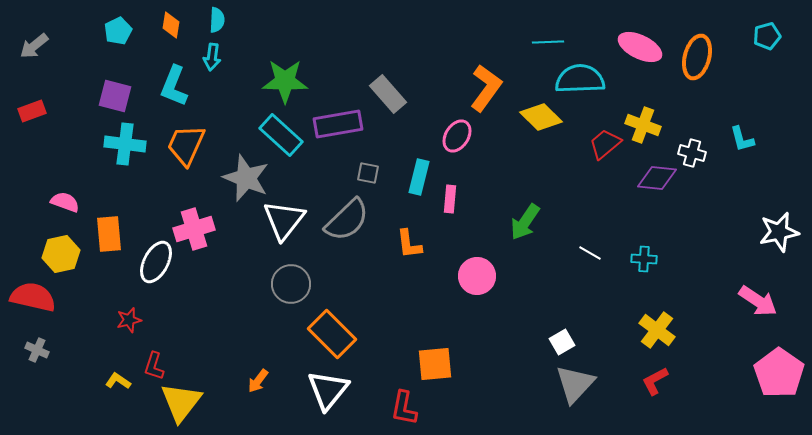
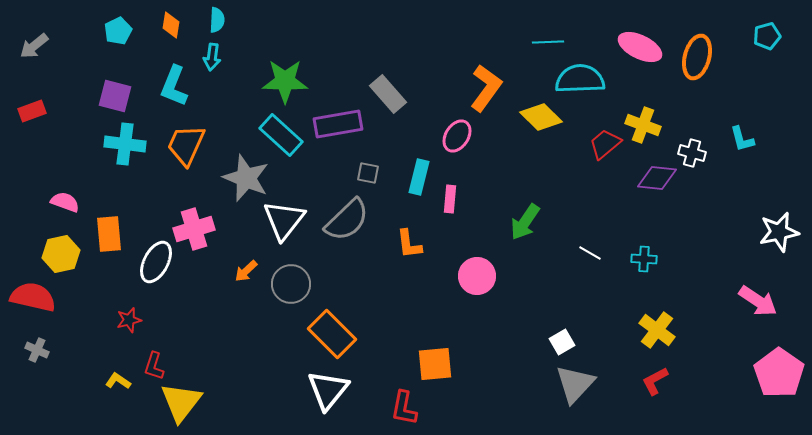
orange arrow at (258, 381): moved 12 px left, 110 px up; rotated 10 degrees clockwise
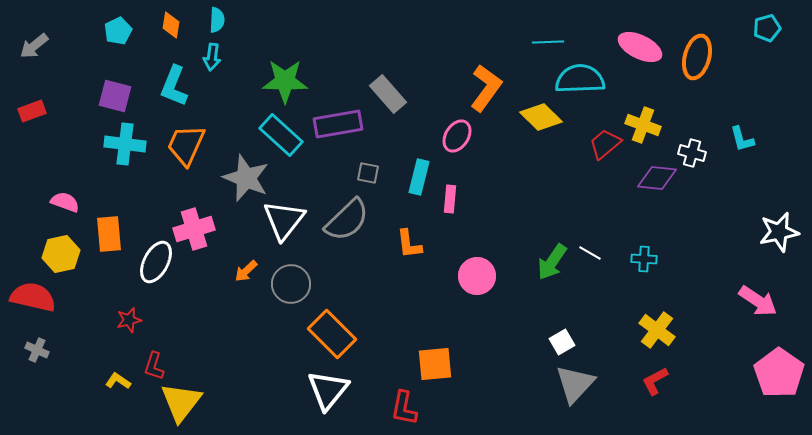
cyan pentagon at (767, 36): moved 8 px up
green arrow at (525, 222): moved 27 px right, 40 px down
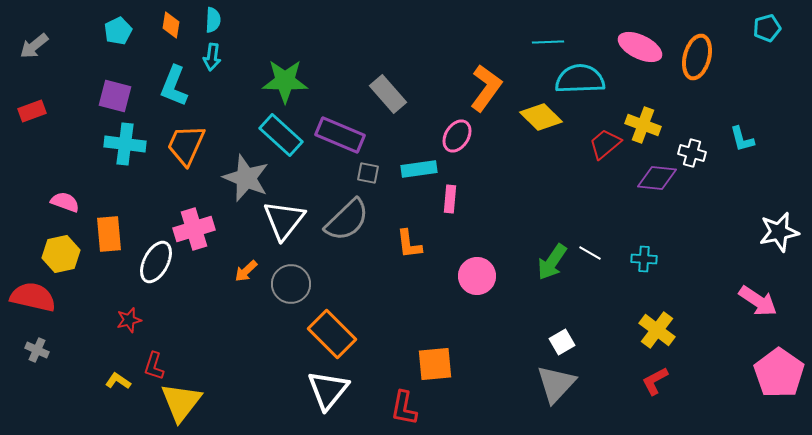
cyan semicircle at (217, 20): moved 4 px left
purple rectangle at (338, 124): moved 2 px right, 11 px down; rotated 33 degrees clockwise
cyan rectangle at (419, 177): moved 8 px up; rotated 68 degrees clockwise
gray triangle at (575, 384): moved 19 px left
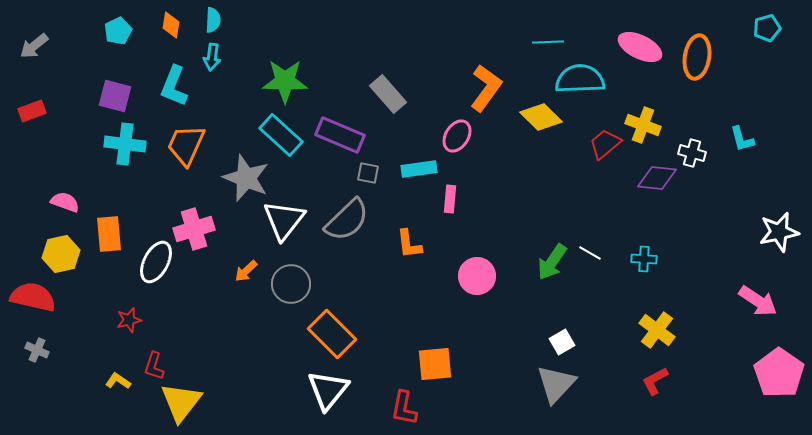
orange ellipse at (697, 57): rotated 6 degrees counterclockwise
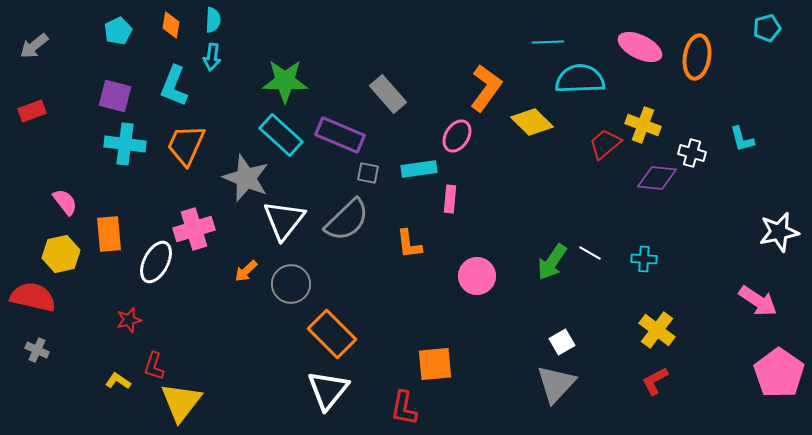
yellow diamond at (541, 117): moved 9 px left, 5 px down
pink semicircle at (65, 202): rotated 32 degrees clockwise
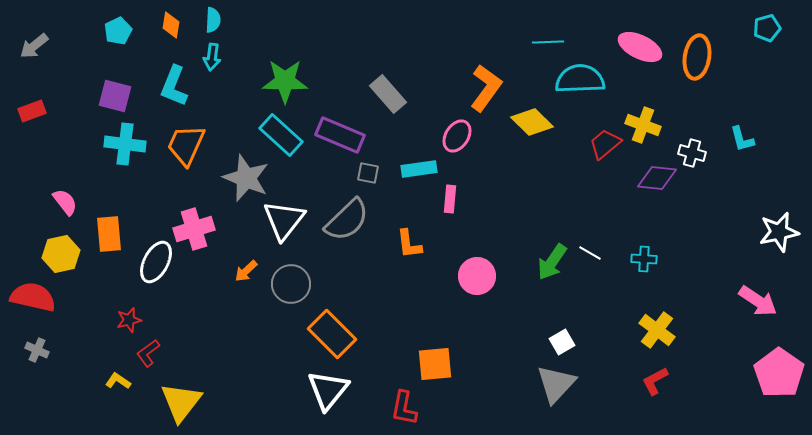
red L-shape at (154, 366): moved 6 px left, 13 px up; rotated 36 degrees clockwise
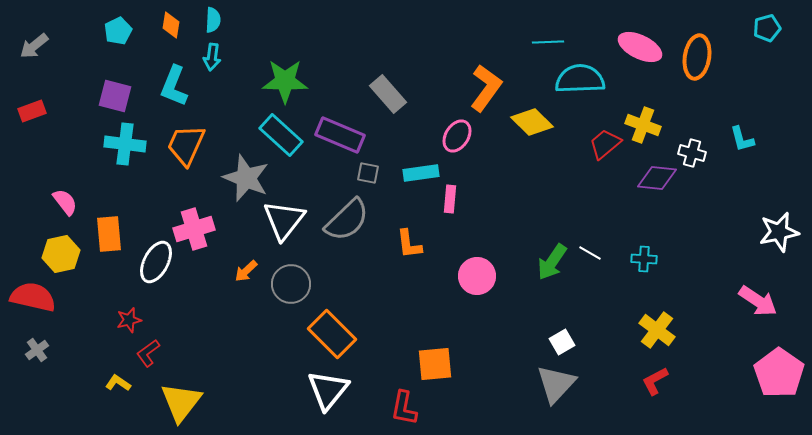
cyan rectangle at (419, 169): moved 2 px right, 4 px down
gray cross at (37, 350): rotated 30 degrees clockwise
yellow L-shape at (118, 381): moved 2 px down
